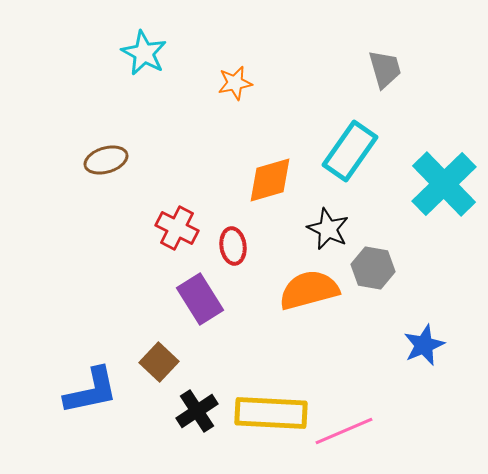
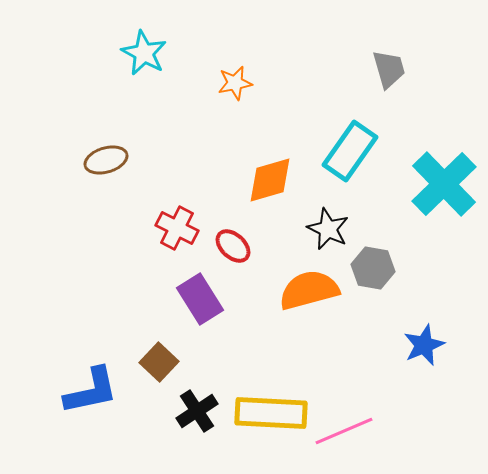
gray trapezoid: moved 4 px right
red ellipse: rotated 39 degrees counterclockwise
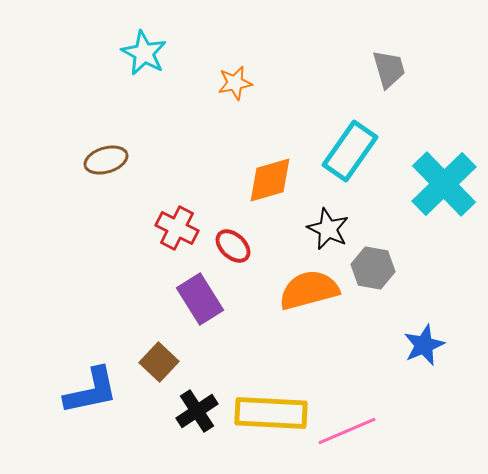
pink line: moved 3 px right
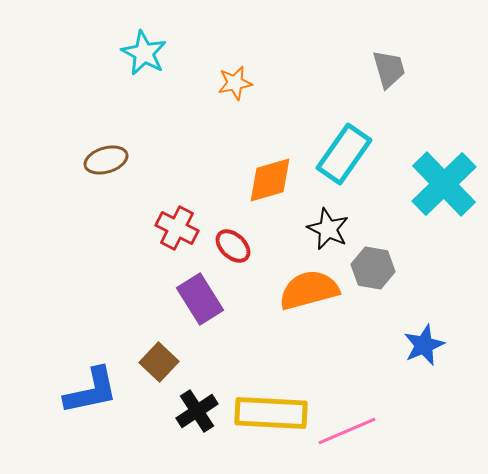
cyan rectangle: moved 6 px left, 3 px down
